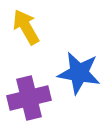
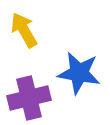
yellow arrow: moved 2 px left, 3 px down
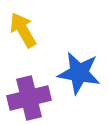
yellow arrow: moved 1 px left
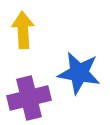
yellow arrow: rotated 27 degrees clockwise
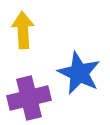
blue star: rotated 15 degrees clockwise
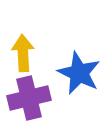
yellow arrow: moved 23 px down
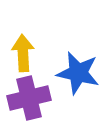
blue star: moved 1 px left; rotated 12 degrees counterclockwise
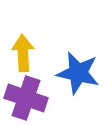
purple cross: moved 3 px left; rotated 33 degrees clockwise
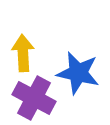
purple cross: moved 8 px right; rotated 9 degrees clockwise
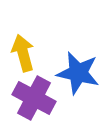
yellow arrow: rotated 12 degrees counterclockwise
